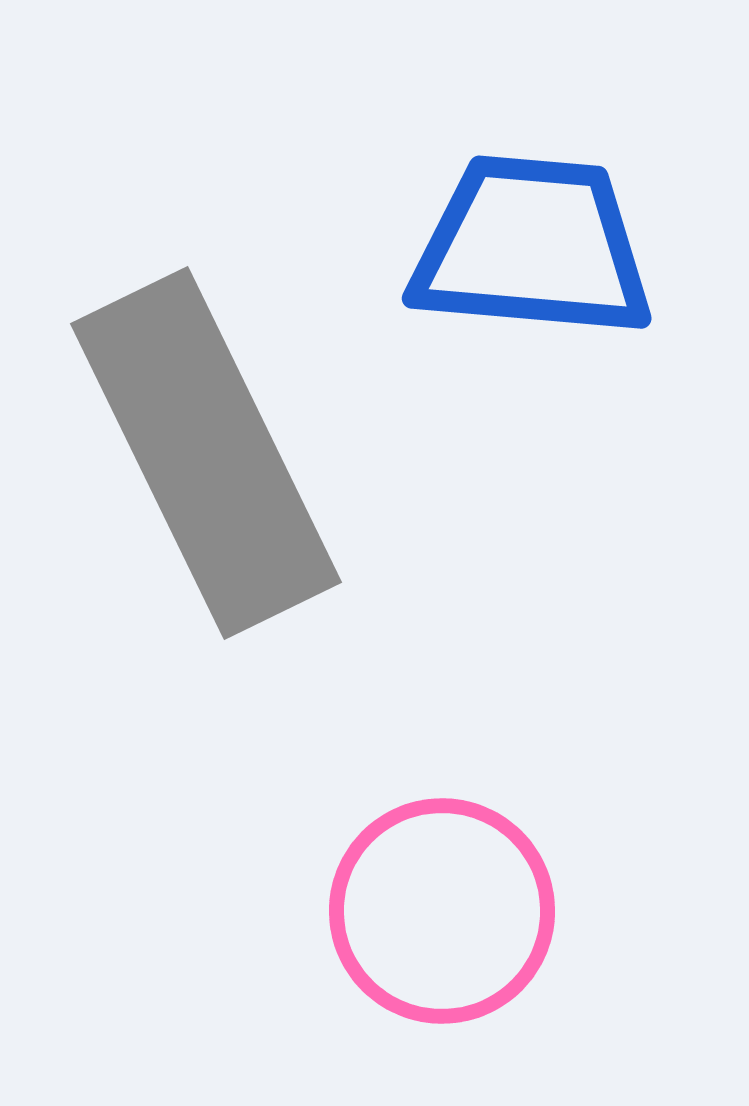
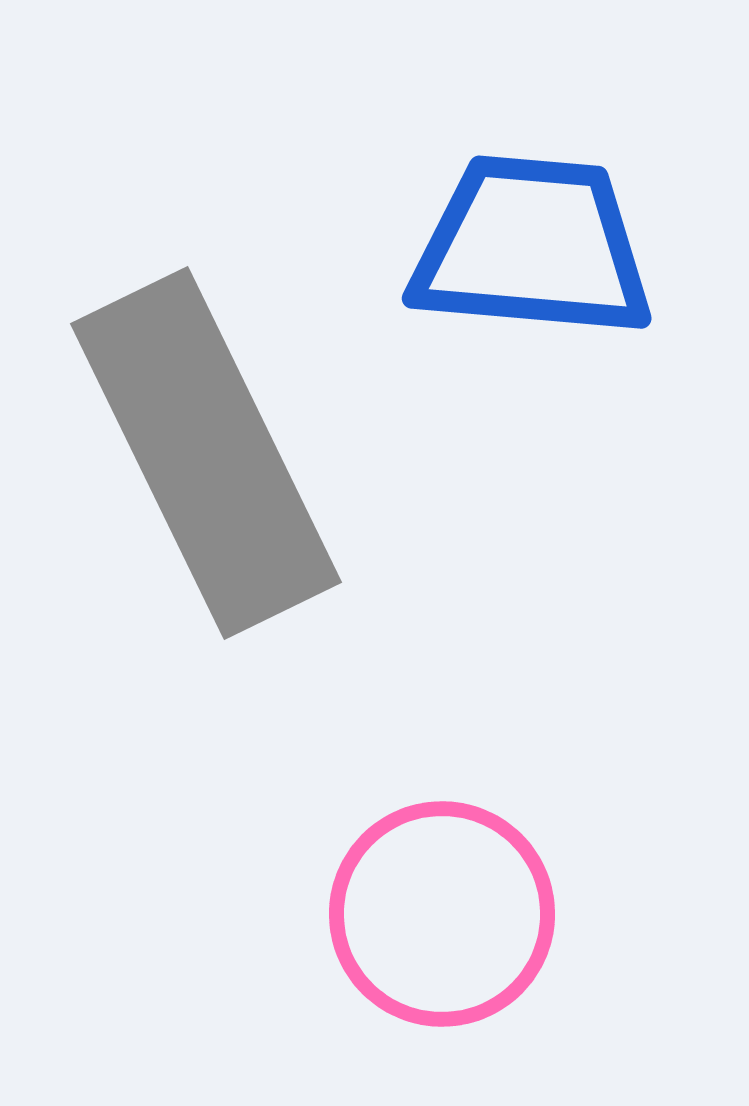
pink circle: moved 3 px down
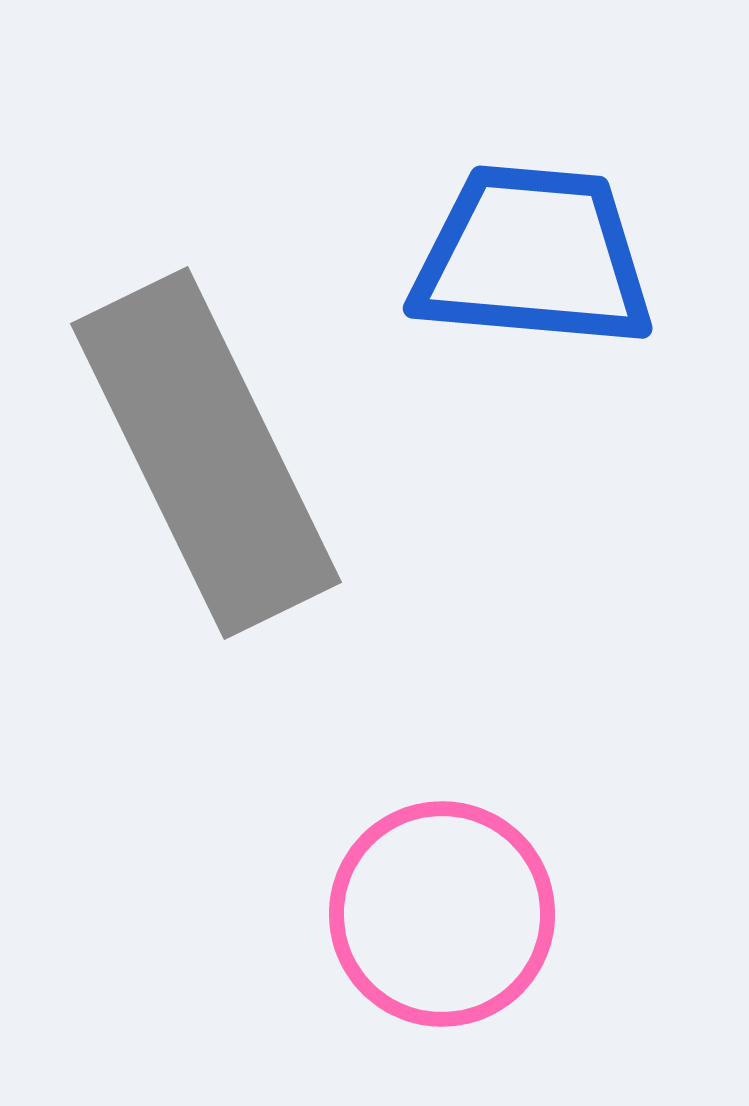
blue trapezoid: moved 1 px right, 10 px down
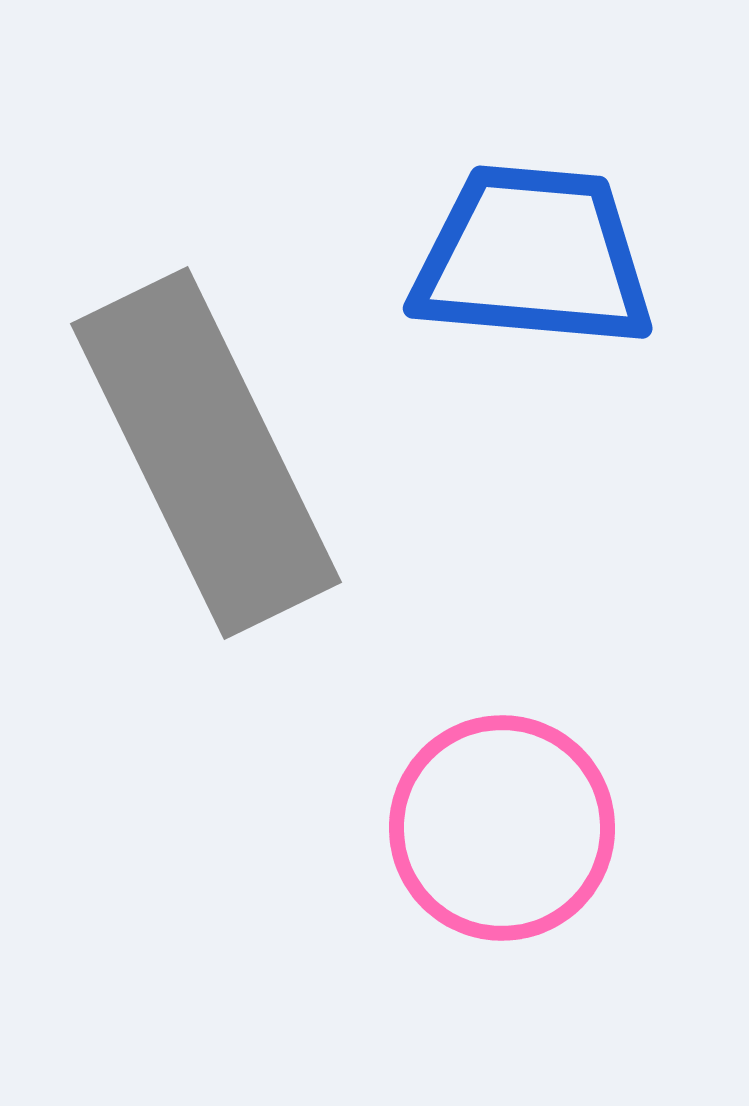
pink circle: moved 60 px right, 86 px up
